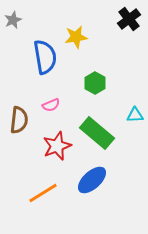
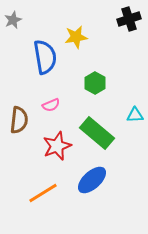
black cross: rotated 20 degrees clockwise
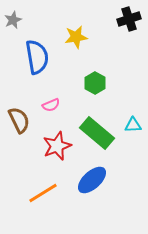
blue semicircle: moved 8 px left
cyan triangle: moved 2 px left, 10 px down
brown semicircle: rotated 32 degrees counterclockwise
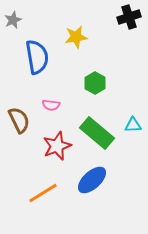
black cross: moved 2 px up
pink semicircle: rotated 30 degrees clockwise
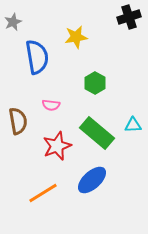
gray star: moved 2 px down
brown semicircle: moved 1 px left, 1 px down; rotated 16 degrees clockwise
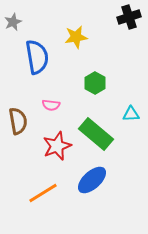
cyan triangle: moved 2 px left, 11 px up
green rectangle: moved 1 px left, 1 px down
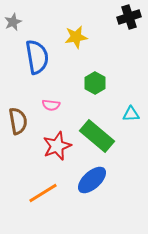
green rectangle: moved 1 px right, 2 px down
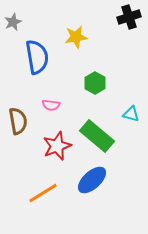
cyan triangle: rotated 18 degrees clockwise
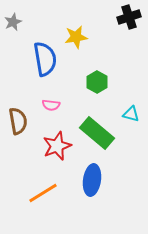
blue semicircle: moved 8 px right, 2 px down
green hexagon: moved 2 px right, 1 px up
green rectangle: moved 3 px up
blue ellipse: rotated 40 degrees counterclockwise
